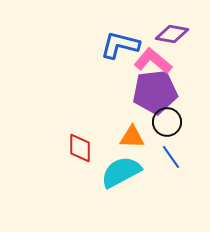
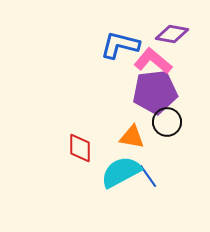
orange triangle: rotated 8 degrees clockwise
blue line: moved 23 px left, 19 px down
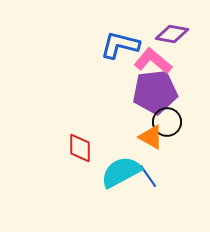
orange triangle: moved 19 px right; rotated 20 degrees clockwise
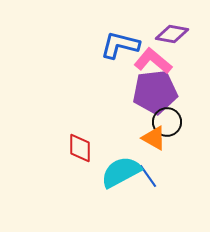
orange triangle: moved 3 px right, 1 px down
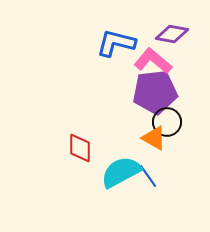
blue L-shape: moved 4 px left, 2 px up
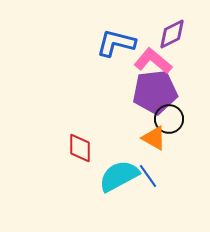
purple diamond: rotated 36 degrees counterclockwise
black circle: moved 2 px right, 3 px up
cyan semicircle: moved 2 px left, 4 px down
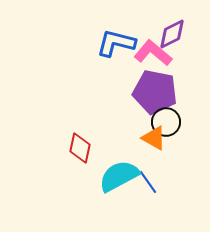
pink L-shape: moved 8 px up
purple pentagon: rotated 18 degrees clockwise
black circle: moved 3 px left, 3 px down
red diamond: rotated 12 degrees clockwise
blue line: moved 6 px down
